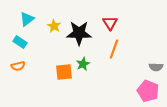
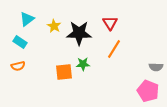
orange line: rotated 12 degrees clockwise
green star: rotated 24 degrees clockwise
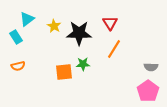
cyan rectangle: moved 4 px left, 5 px up; rotated 24 degrees clockwise
gray semicircle: moved 5 px left
pink pentagon: rotated 15 degrees clockwise
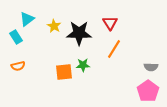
green star: moved 1 px down
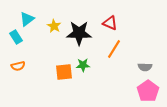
red triangle: rotated 35 degrees counterclockwise
gray semicircle: moved 6 px left
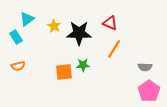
pink pentagon: moved 1 px right
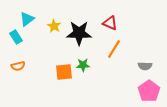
gray semicircle: moved 1 px up
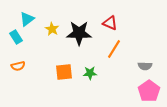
yellow star: moved 2 px left, 3 px down
green star: moved 7 px right, 8 px down
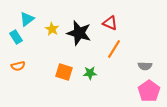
black star: rotated 15 degrees clockwise
orange square: rotated 24 degrees clockwise
